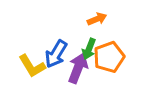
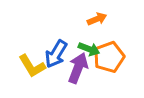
green arrow: rotated 90 degrees counterclockwise
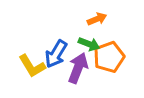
green arrow: moved 5 px up
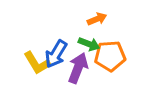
orange pentagon: moved 1 px right, 1 px up; rotated 16 degrees clockwise
yellow L-shape: moved 5 px right, 3 px up
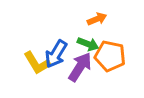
green arrow: moved 1 px left
orange pentagon: rotated 16 degrees clockwise
purple arrow: moved 2 px right, 1 px up; rotated 12 degrees clockwise
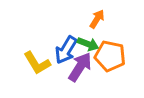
orange arrow: rotated 36 degrees counterclockwise
blue arrow: moved 10 px right, 4 px up
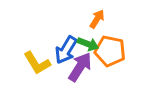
orange pentagon: moved 5 px up
